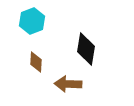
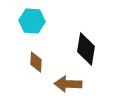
cyan hexagon: rotated 25 degrees clockwise
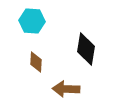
brown arrow: moved 2 px left, 5 px down
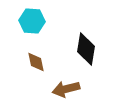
brown diamond: rotated 15 degrees counterclockwise
brown arrow: rotated 16 degrees counterclockwise
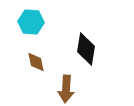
cyan hexagon: moved 1 px left, 1 px down
brown arrow: rotated 72 degrees counterclockwise
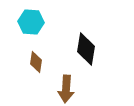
brown diamond: rotated 20 degrees clockwise
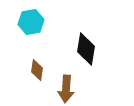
cyan hexagon: rotated 15 degrees counterclockwise
brown diamond: moved 1 px right, 8 px down
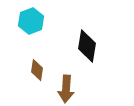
cyan hexagon: moved 1 px up; rotated 10 degrees counterclockwise
black diamond: moved 1 px right, 3 px up
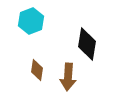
black diamond: moved 2 px up
brown arrow: moved 2 px right, 12 px up
